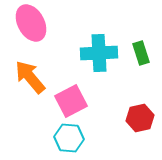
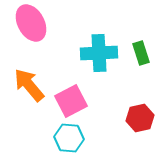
orange arrow: moved 1 px left, 8 px down
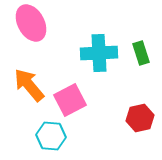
pink square: moved 1 px left, 1 px up
cyan hexagon: moved 18 px left, 2 px up
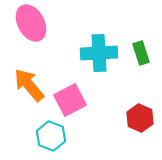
red hexagon: rotated 24 degrees counterclockwise
cyan hexagon: rotated 16 degrees clockwise
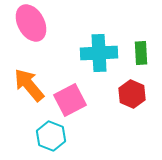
green rectangle: rotated 15 degrees clockwise
red hexagon: moved 8 px left, 24 px up
